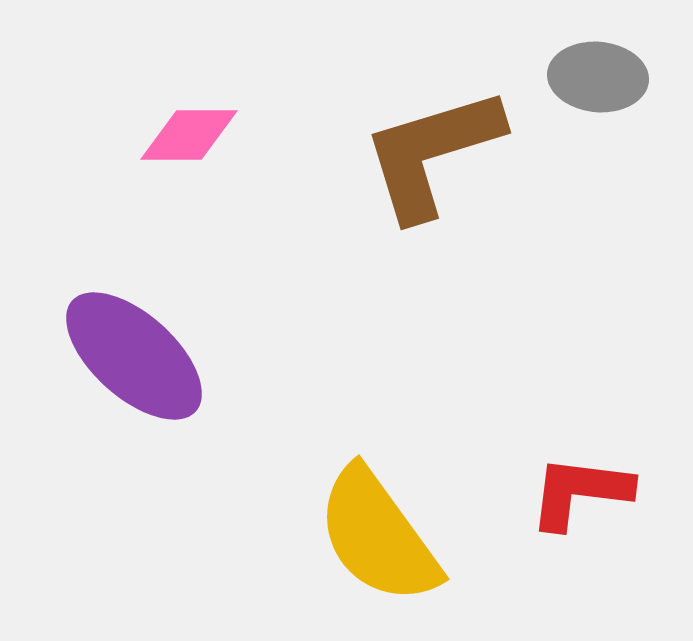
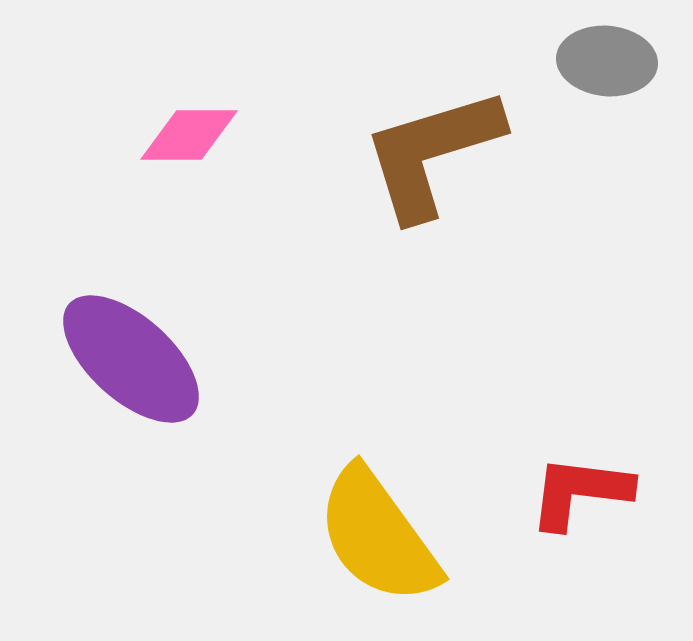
gray ellipse: moved 9 px right, 16 px up
purple ellipse: moved 3 px left, 3 px down
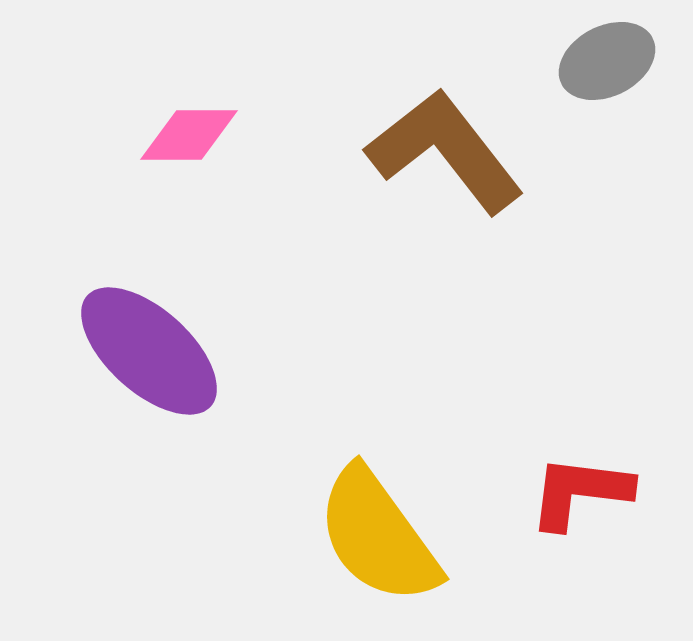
gray ellipse: rotated 32 degrees counterclockwise
brown L-shape: moved 13 px right, 2 px up; rotated 69 degrees clockwise
purple ellipse: moved 18 px right, 8 px up
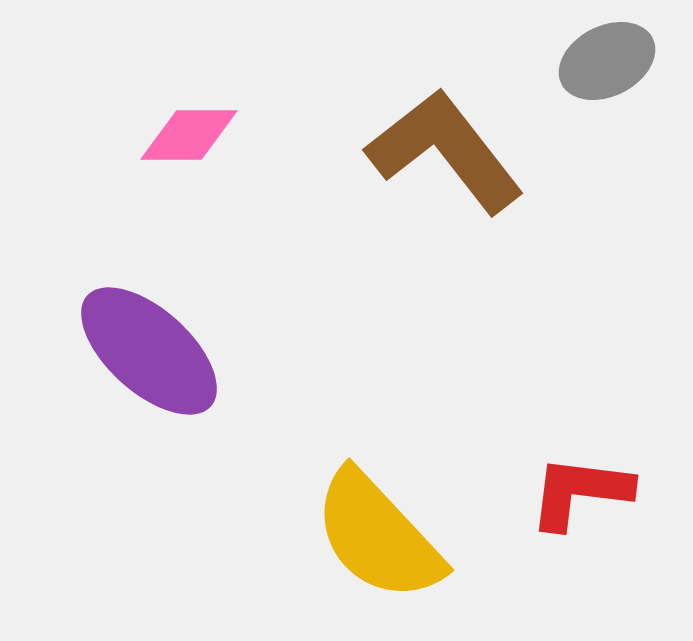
yellow semicircle: rotated 7 degrees counterclockwise
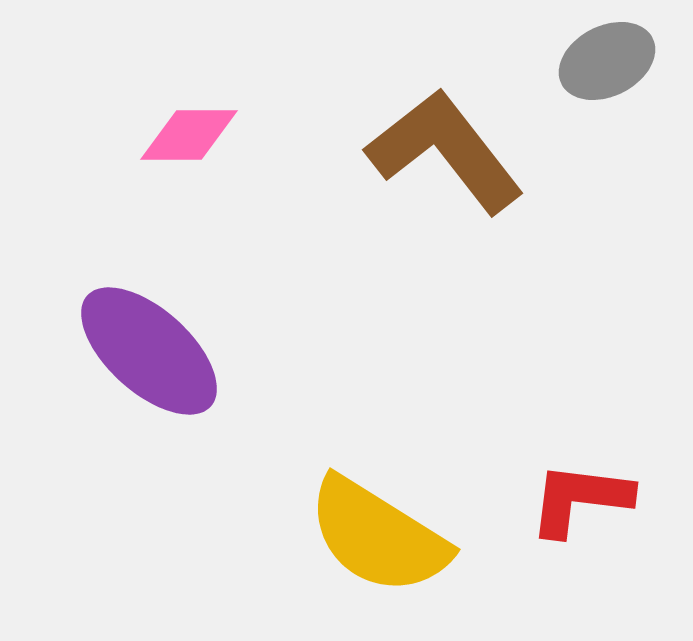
red L-shape: moved 7 px down
yellow semicircle: rotated 15 degrees counterclockwise
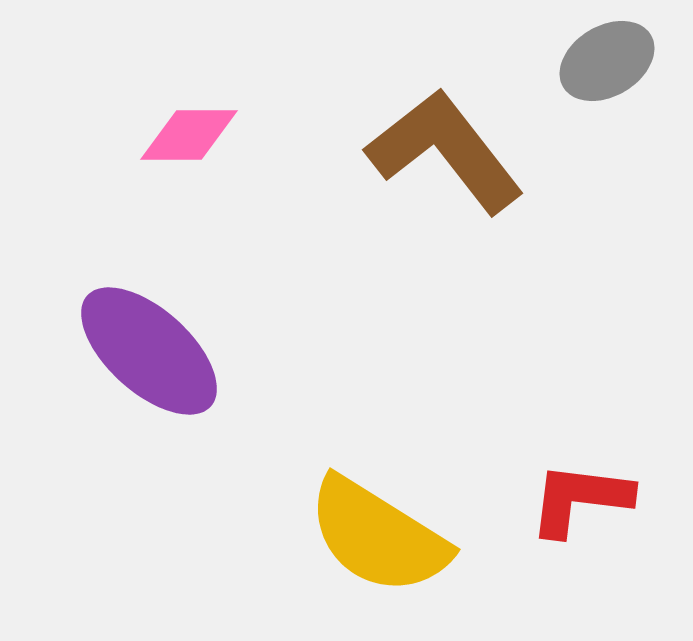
gray ellipse: rotated 4 degrees counterclockwise
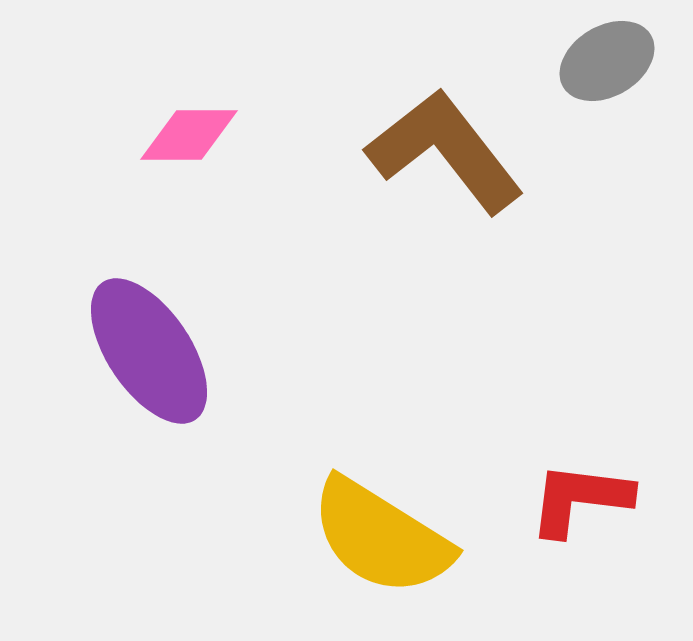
purple ellipse: rotated 14 degrees clockwise
yellow semicircle: moved 3 px right, 1 px down
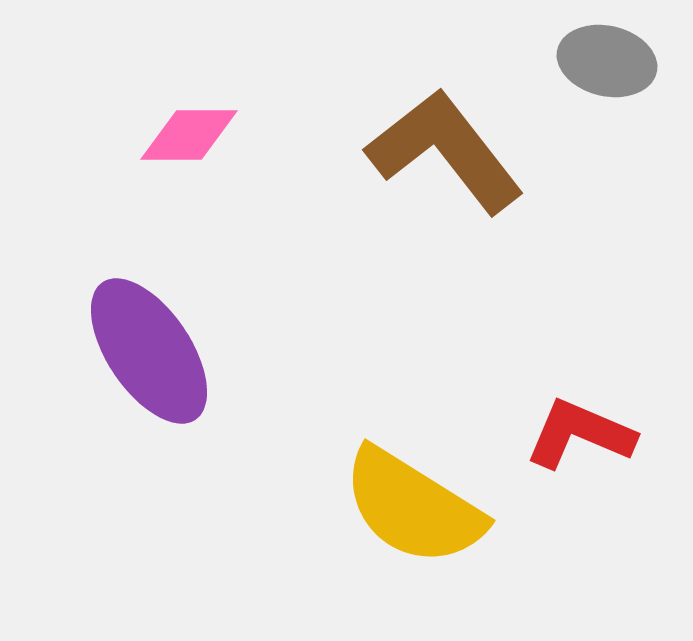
gray ellipse: rotated 44 degrees clockwise
red L-shape: moved 65 px up; rotated 16 degrees clockwise
yellow semicircle: moved 32 px right, 30 px up
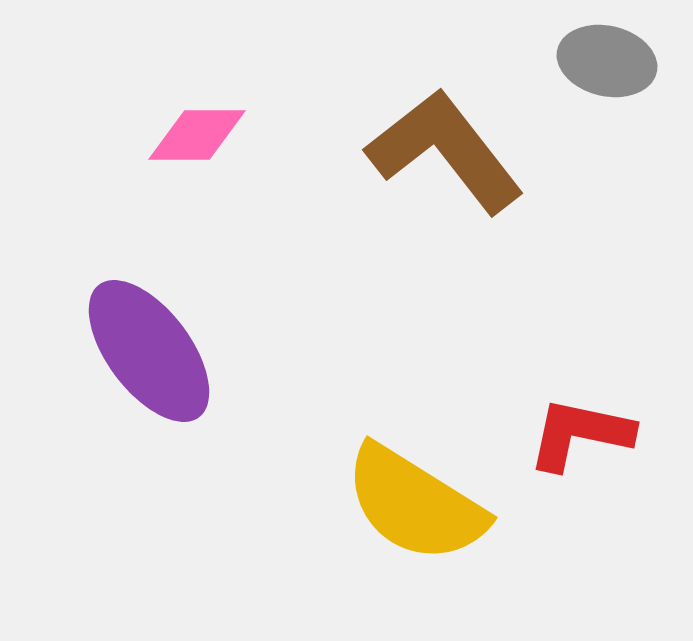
pink diamond: moved 8 px right
purple ellipse: rotated 3 degrees counterclockwise
red L-shape: rotated 11 degrees counterclockwise
yellow semicircle: moved 2 px right, 3 px up
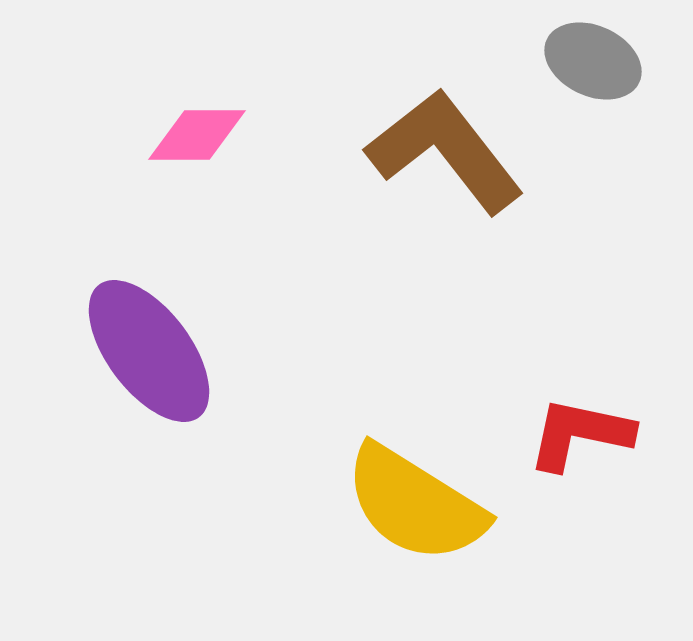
gray ellipse: moved 14 px left; rotated 12 degrees clockwise
